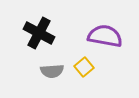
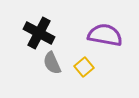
purple semicircle: moved 1 px up
gray semicircle: moved 8 px up; rotated 70 degrees clockwise
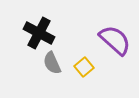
purple semicircle: moved 10 px right, 5 px down; rotated 32 degrees clockwise
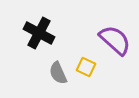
gray semicircle: moved 6 px right, 10 px down
yellow square: moved 2 px right; rotated 24 degrees counterclockwise
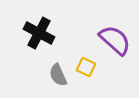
gray semicircle: moved 2 px down
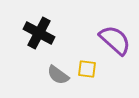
yellow square: moved 1 px right, 2 px down; rotated 18 degrees counterclockwise
gray semicircle: rotated 30 degrees counterclockwise
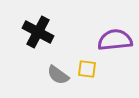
black cross: moved 1 px left, 1 px up
purple semicircle: rotated 48 degrees counterclockwise
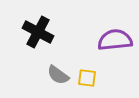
yellow square: moved 9 px down
